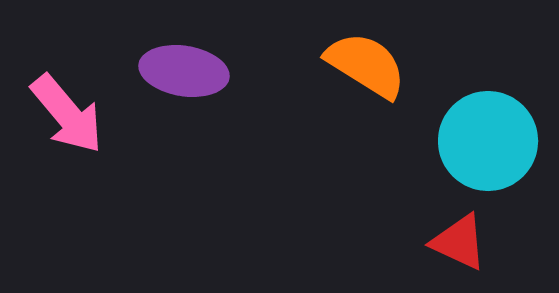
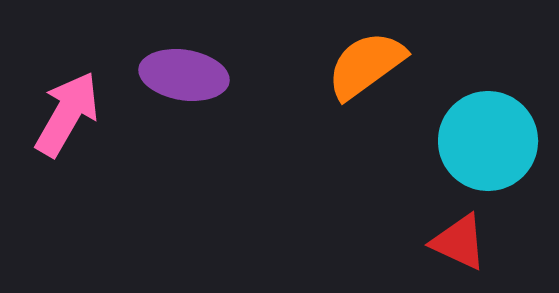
orange semicircle: rotated 68 degrees counterclockwise
purple ellipse: moved 4 px down
pink arrow: rotated 110 degrees counterclockwise
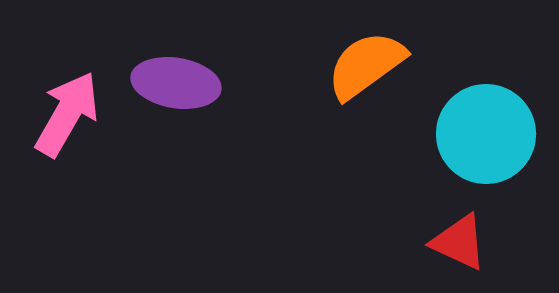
purple ellipse: moved 8 px left, 8 px down
cyan circle: moved 2 px left, 7 px up
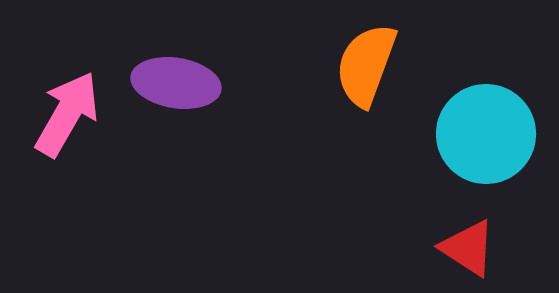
orange semicircle: rotated 34 degrees counterclockwise
red triangle: moved 9 px right, 6 px down; rotated 8 degrees clockwise
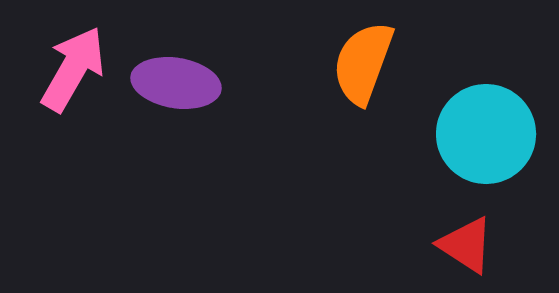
orange semicircle: moved 3 px left, 2 px up
pink arrow: moved 6 px right, 45 px up
red triangle: moved 2 px left, 3 px up
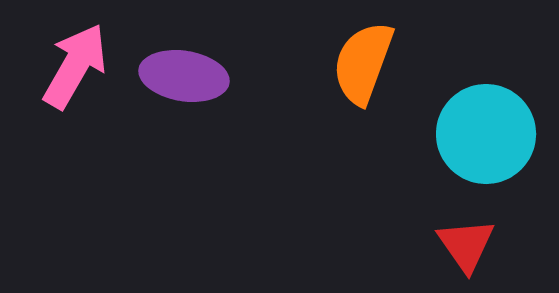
pink arrow: moved 2 px right, 3 px up
purple ellipse: moved 8 px right, 7 px up
red triangle: rotated 22 degrees clockwise
